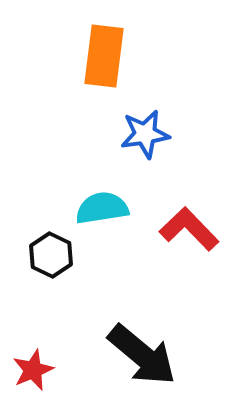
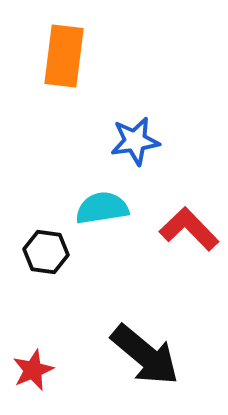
orange rectangle: moved 40 px left
blue star: moved 10 px left, 7 px down
black hexagon: moved 5 px left, 3 px up; rotated 18 degrees counterclockwise
black arrow: moved 3 px right
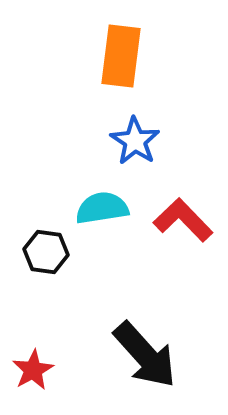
orange rectangle: moved 57 px right
blue star: rotated 30 degrees counterclockwise
red L-shape: moved 6 px left, 9 px up
black arrow: rotated 8 degrees clockwise
red star: rotated 6 degrees counterclockwise
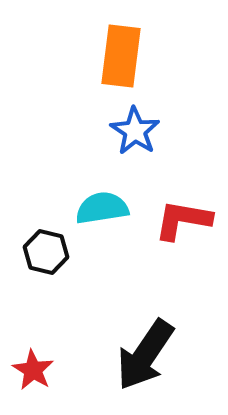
blue star: moved 10 px up
red L-shape: rotated 36 degrees counterclockwise
black hexagon: rotated 6 degrees clockwise
black arrow: rotated 76 degrees clockwise
red star: rotated 12 degrees counterclockwise
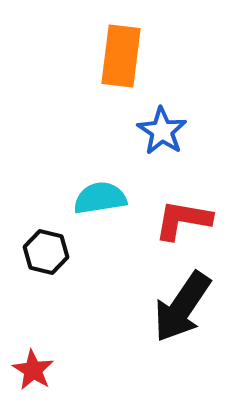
blue star: moved 27 px right
cyan semicircle: moved 2 px left, 10 px up
black arrow: moved 37 px right, 48 px up
